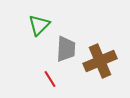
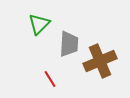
green triangle: moved 1 px up
gray trapezoid: moved 3 px right, 5 px up
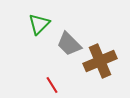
gray trapezoid: rotated 132 degrees clockwise
red line: moved 2 px right, 6 px down
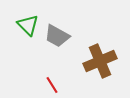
green triangle: moved 11 px left, 1 px down; rotated 30 degrees counterclockwise
gray trapezoid: moved 12 px left, 8 px up; rotated 16 degrees counterclockwise
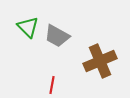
green triangle: moved 2 px down
red line: rotated 42 degrees clockwise
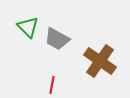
gray trapezoid: moved 3 px down
brown cross: rotated 32 degrees counterclockwise
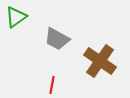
green triangle: moved 12 px left, 10 px up; rotated 40 degrees clockwise
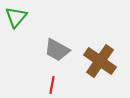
green triangle: rotated 15 degrees counterclockwise
gray trapezoid: moved 11 px down
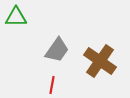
green triangle: rotated 50 degrees clockwise
gray trapezoid: rotated 84 degrees counterclockwise
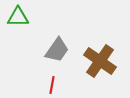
green triangle: moved 2 px right
